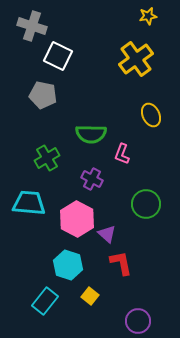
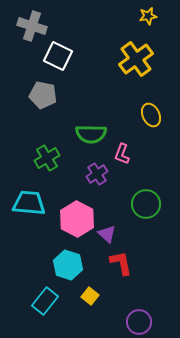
purple cross: moved 5 px right, 5 px up; rotated 30 degrees clockwise
purple circle: moved 1 px right, 1 px down
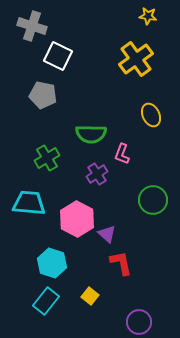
yellow star: rotated 18 degrees clockwise
green circle: moved 7 px right, 4 px up
cyan hexagon: moved 16 px left, 2 px up
cyan rectangle: moved 1 px right
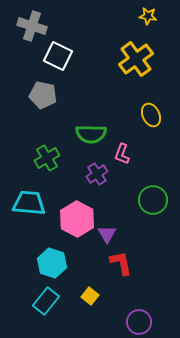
purple triangle: rotated 18 degrees clockwise
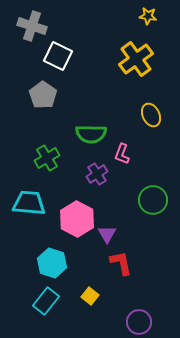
gray pentagon: rotated 24 degrees clockwise
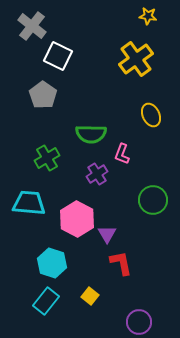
gray cross: rotated 20 degrees clockwise
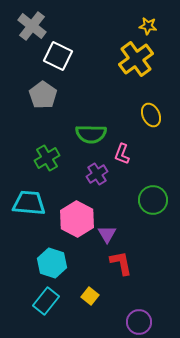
yellow star: moved 10 px down
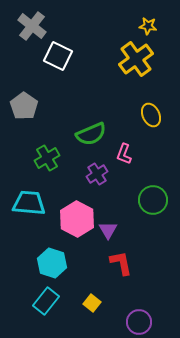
gray pentagon: moved 19 px left, 11 px down
green semicircle: rotated 24 degrees counterclockwise
pink L-shape: moved 2 px right
purple triangle: moved 1 px right, 4 px up
yellow square: moved 2 px right, 7 px down
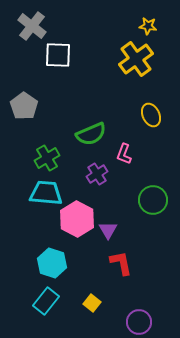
white square: moved 1 px up; rotated 24 degrees counterclockwise
cyan trapezoid: moved 17 px right, 10 px up
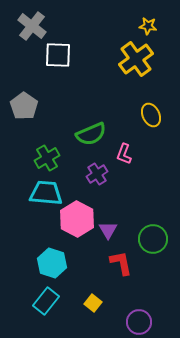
green circle: moved 39 px down
yellow square: moved 1 px right
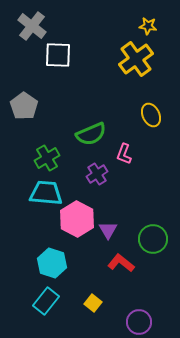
red L-shape: rotated 40 degrees counterclockwise
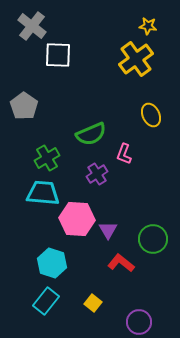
cyan trapezoid: moved 3 px left
pink hexagon: rotated 24 degrees counterclockwise
